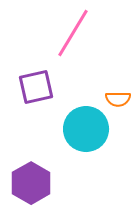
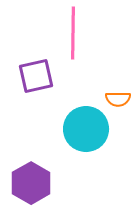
pink line: rotated 30 degrees counterclockwise
purple square: moved 11 px up
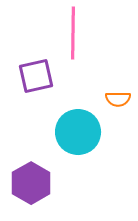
cyan circle: moved 8 px left, 3 px down
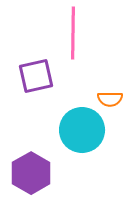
orange semicircle: moved 8 px left
cyan circle: moved 4 px right, 2 px up
purple hexagon: moved 10 px up
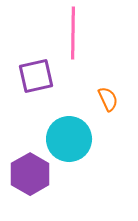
orange semicircle: moved 2 px left; rotated 115 degrees counterclockwise
cyan circle: moved 13 px left, 9 px down
purple hexagon: moved 1 px left, 1 px down
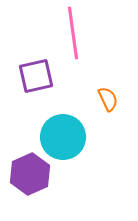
pink line: rotated 9 degrees counterclockwise
cyan circle: moved 6 px left, 2 px up
purple hexagon: rotated 6 degrees clockwise
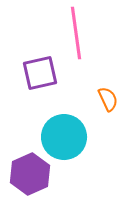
pink line: moved 3 px right
purple square: moved 4 px right, 3 px up
cyan circle: moved 1 px right
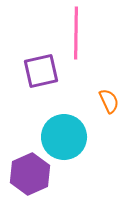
pink line: rotated 9 degrees clockwise
purple square: moved 1 px right, 2 px up
orange semicircle: moved 1 px right, 2 px down
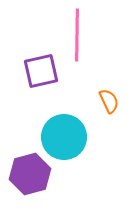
pink line: moved 1 px right, 2 px down
purple hexagon: rotated 9 degrees clockwise
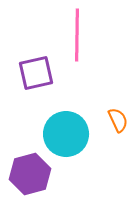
purple square: moved 5 px left, 2 px down
orange semicircle: moved 9 px right, 19 px down
cyan circle: moved 2 px right, 3 px up
